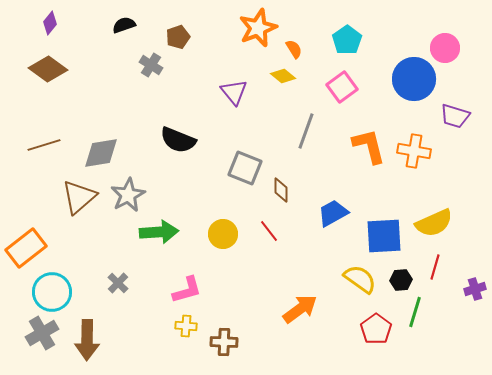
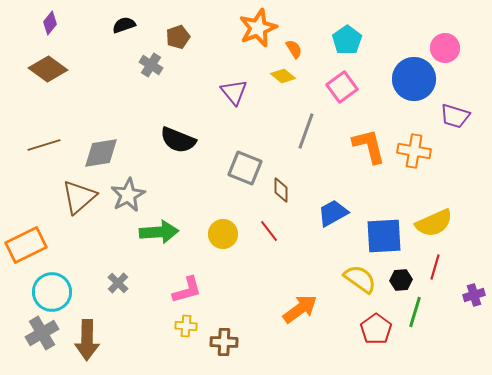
orange rectangle at (26, 248): moved 3 px up; rotated 12 degrees clockwise
purple cross at (475, 289): moved 1 px left, 6 px down
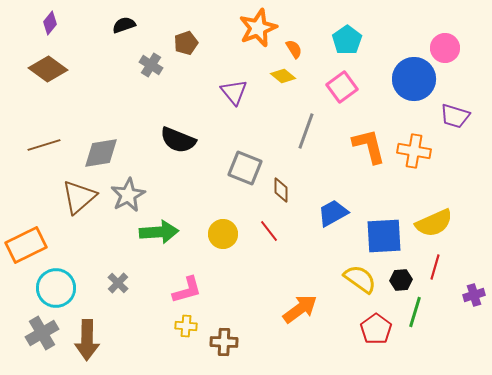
brown pentagon at (178, 37): moved 8 px right, 6 px down
cyan circle at (52, 292): moved 4 px right, 4 px up
